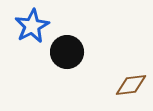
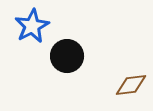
black circle: moved 4 px down
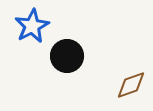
brown diamond: rotated 12 degrees counterclockwise
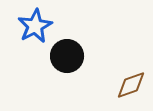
blue star: moved 3 px right
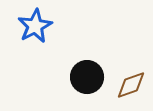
black circle: moved 20 px right, 21 px down
